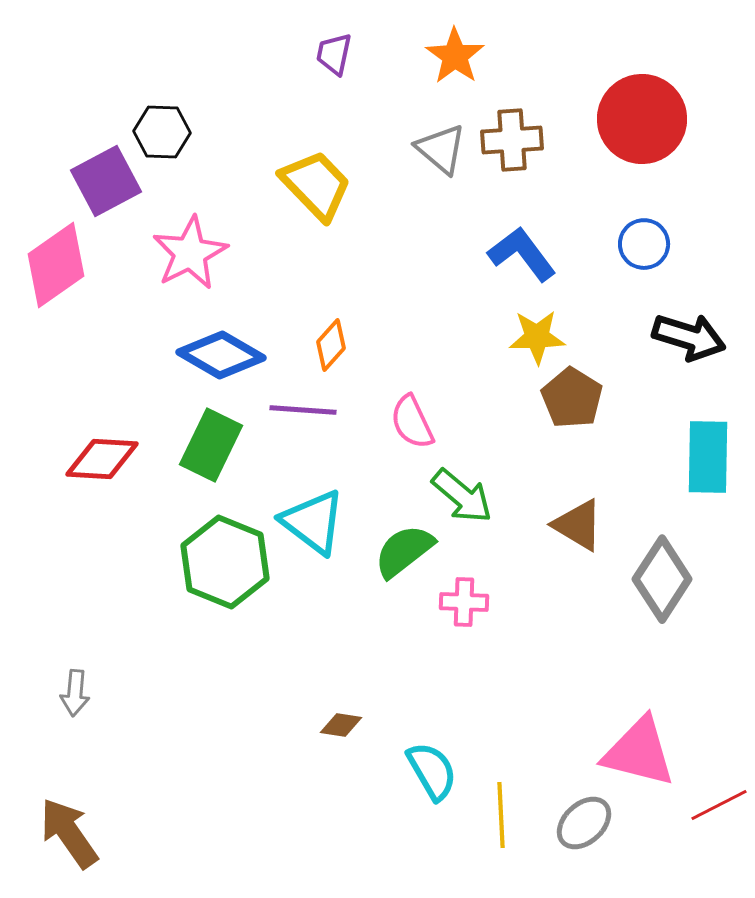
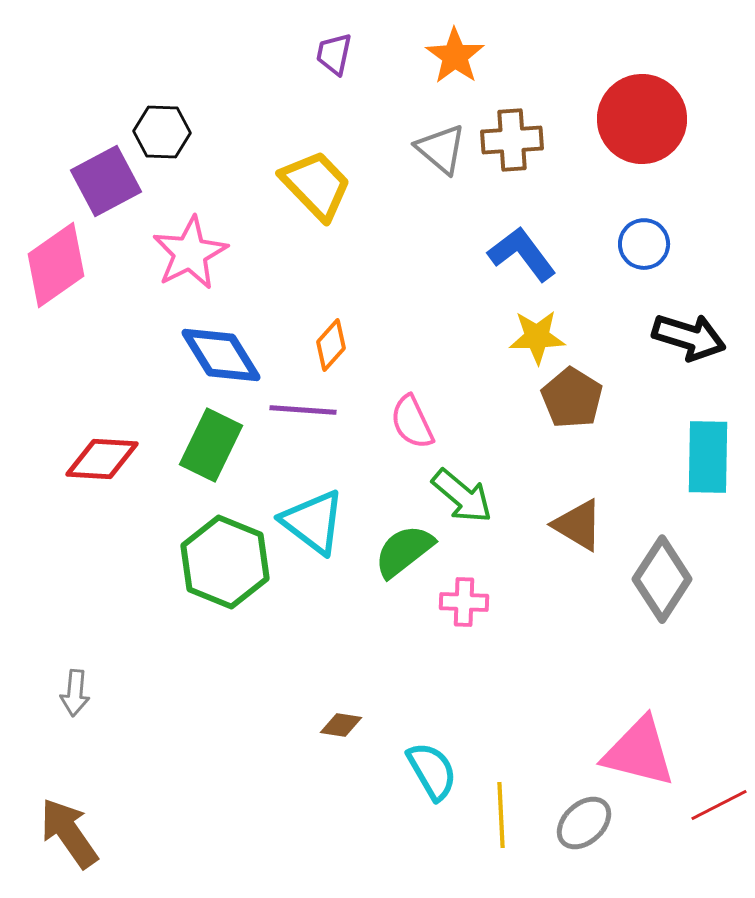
blue diamond: rotated 28 degrees clockwise
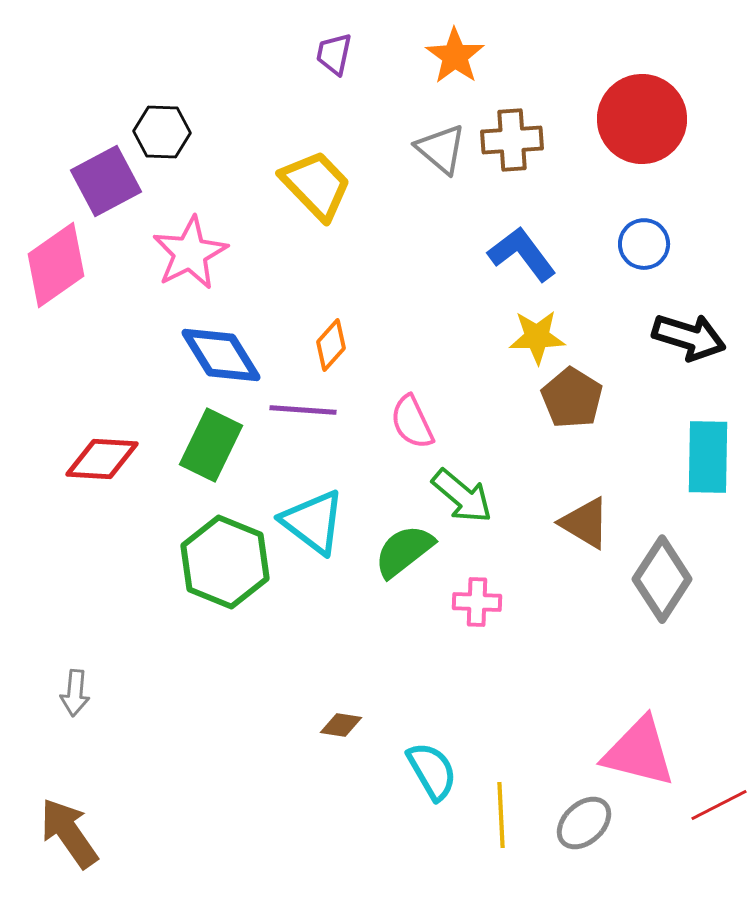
brown triangle: moved 7 px right, 2 px up
pink cross: moved 13 px right
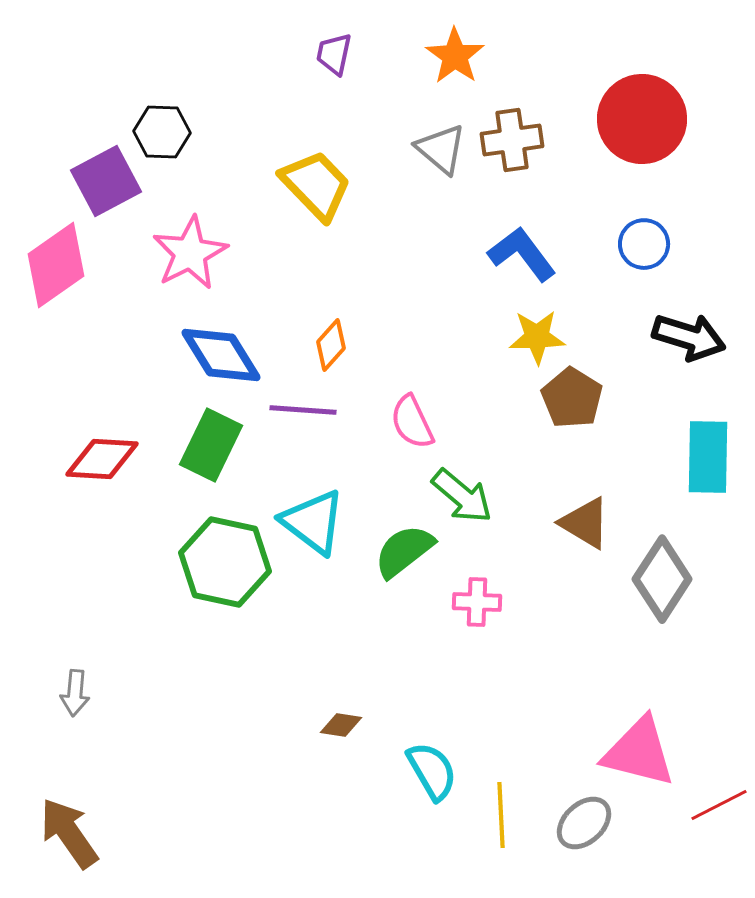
brown cross: rotated 4 degrees counterclockwise
green hexagon: rotated 10 degrees counterclockwise
